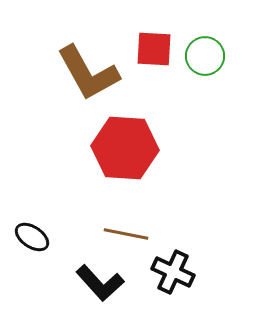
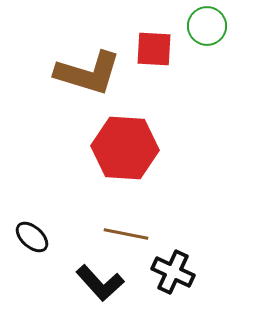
green circle: moved 2 px right, 30 px up
brown L-shape: rotated 44 degrees counterclockwise
black ellipse: rotated 8 degrees clockwise
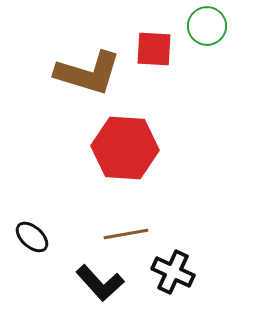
brown line: rotated 21 degrees counterclockwise
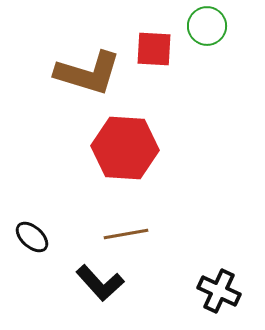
black cross: moved 46 px right, 19 px down
